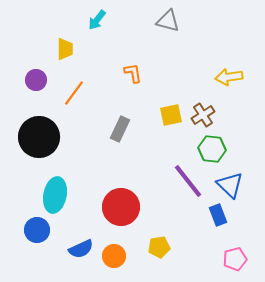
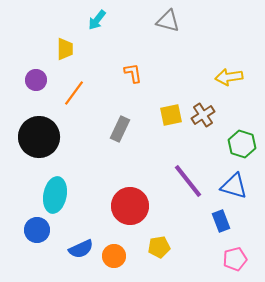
green hexagon: moved 30 px right, 5 px up; rotated 12 degrees clockwise
blue triangle: moved 4 px right, 1 px down; rotated 28 degrees counterclockwise
red circle: moved 9 px right, 1 px up
blue rectangle: moved 3 px right, 6 px down
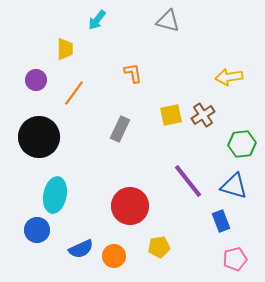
green hexagon: rotated 24 degrees counterclockwise
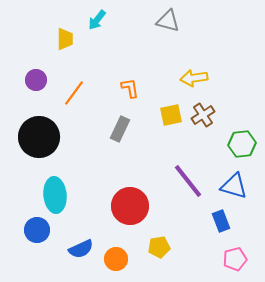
yellow trapezoid: moved 10 px up
orange L-shape: moved 3 px left, 15 px down
yellow arrow: moved 35 px left, 1 px down
cyan ellipse: rotated 16 degrees counterclockwise
orange circle: moved 2 px right, 3 px down
